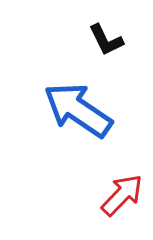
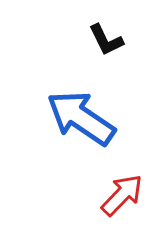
blue arrow: moved 3 px right, 8 px down
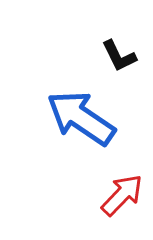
black L-shape: moved 13 px right, 16 px down
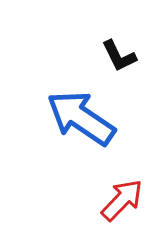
red arrow: moved 5 px down
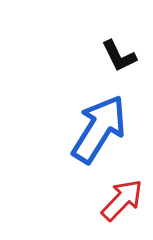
blue arrow: moved 18 px right, 11 px down; rotated 88 degrees clockwise
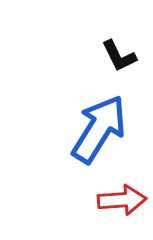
red arrow: rotated 42 degrees clockwise
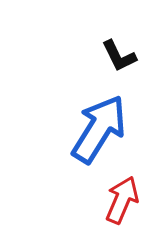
red arrow: rotated 63 degrees counterclockwise
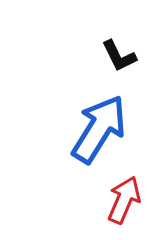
red arrow: moved 2 px right
